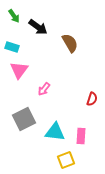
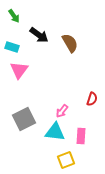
black arrow: moved 1 px right, 8 px down
pink arrow: moved 18 px right, 22 px down
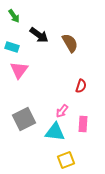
red semicircle: moved 11 px left, 13 px up
pink rectangle: moved 2 px right, 12 px up
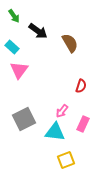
black arrow: moved 1 px left, 4 px up
cyan rectangle: rotated 24 degrees clockwise
pink rectangle: rotated 21 degrees clockwise
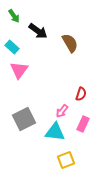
red semicircle: moved 8 px down
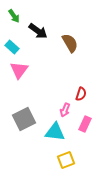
pink arrow: moved 3 px right, 1 px up; rotated 16 degrees counterclockwise
pink rectangle: moved 2 px right
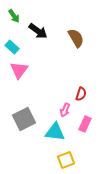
brown semicircle: moved 6 px right, 5 px up
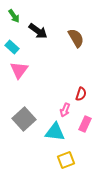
gray square: rotated 15 degrees counterclockwise
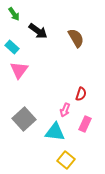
green arrow: moved 2 px up
yellow square: rotated 30 degrees counterclockwise
